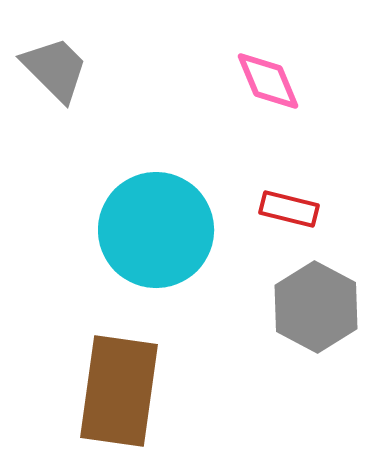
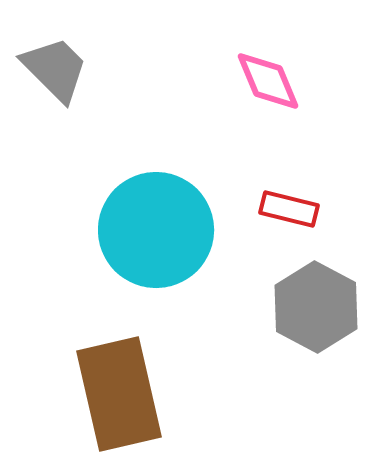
brown rectangle: moved 3 px down; rotated 21 degrees counterclockwise
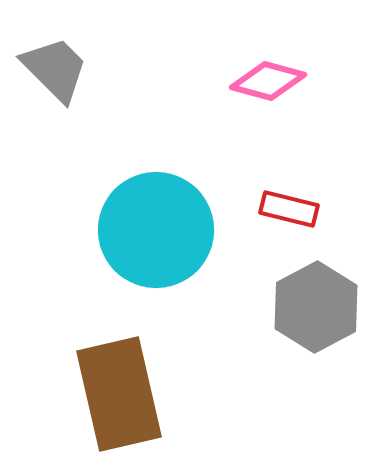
pink diamond: rotated 52 degrees counterclockwise
gray hexagon: rotated 4 degrees clockwise
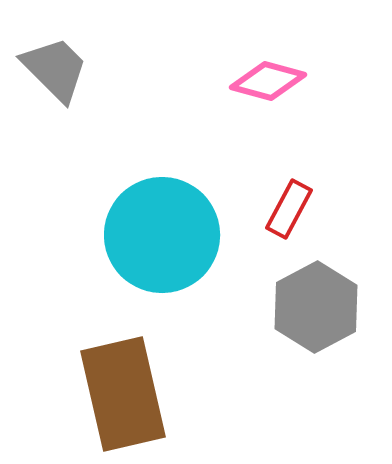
red rectangle: rotated 76 degrees counterclockwise
cyan circle: moved 6 px right, 5 px down
brown rectangle: moved 4 px right
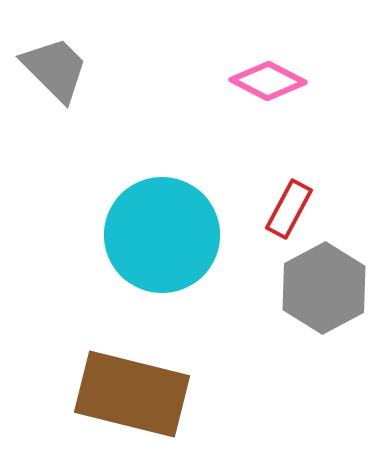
pink diamond: rotated 12 degrees clockwise
gray hexagon: moved 8 px right, 19 px up
brown rectangle: moved 9 px right; rotated 63 degrees counterclockwise
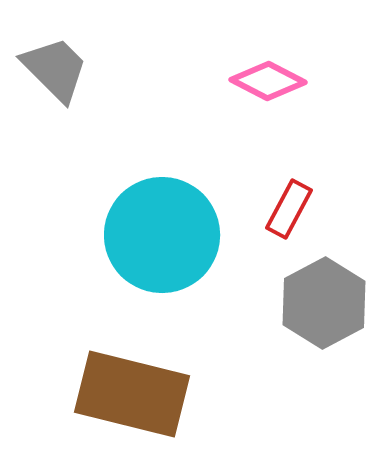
gray hexagon: moved 15 px down
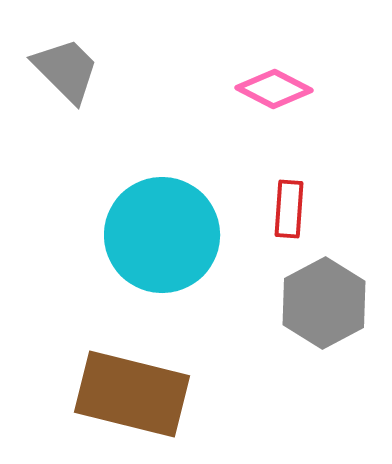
gray trapezoid: moved 11 px right, 1 px down
pink diamond: moved 6 px right, 8 px down
red rectangle: rotated 24 degrees counterclockwise
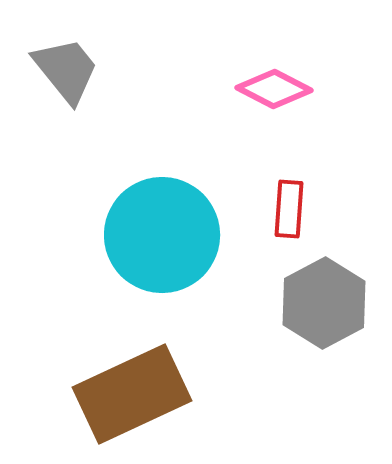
gray trapezoid: rotated 6 degrees clockwise
brown rectangle: rotated 39 degrees counterclockwise
